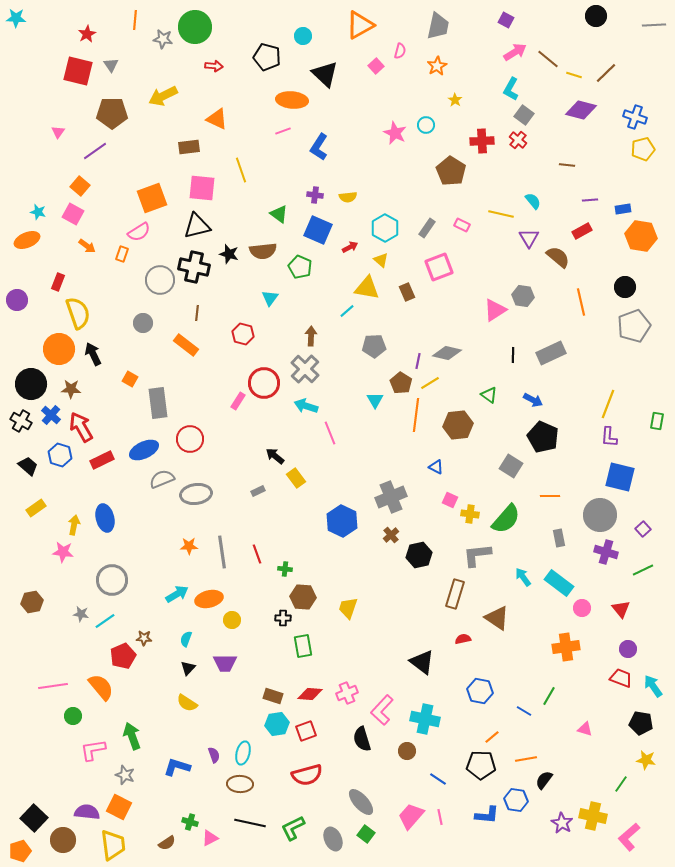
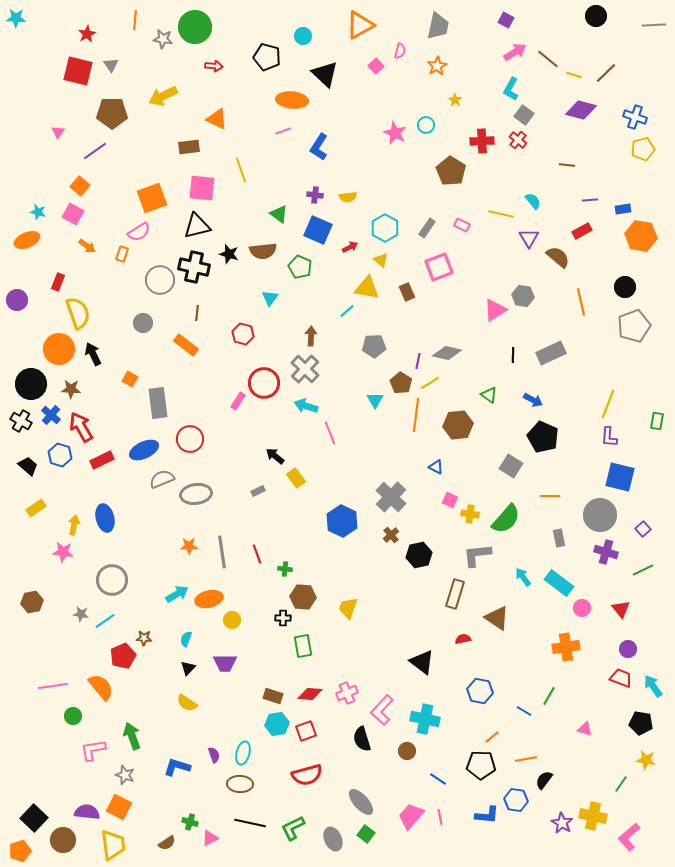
gray cross at (391, 497): rotated 24 degrees counterclockwise
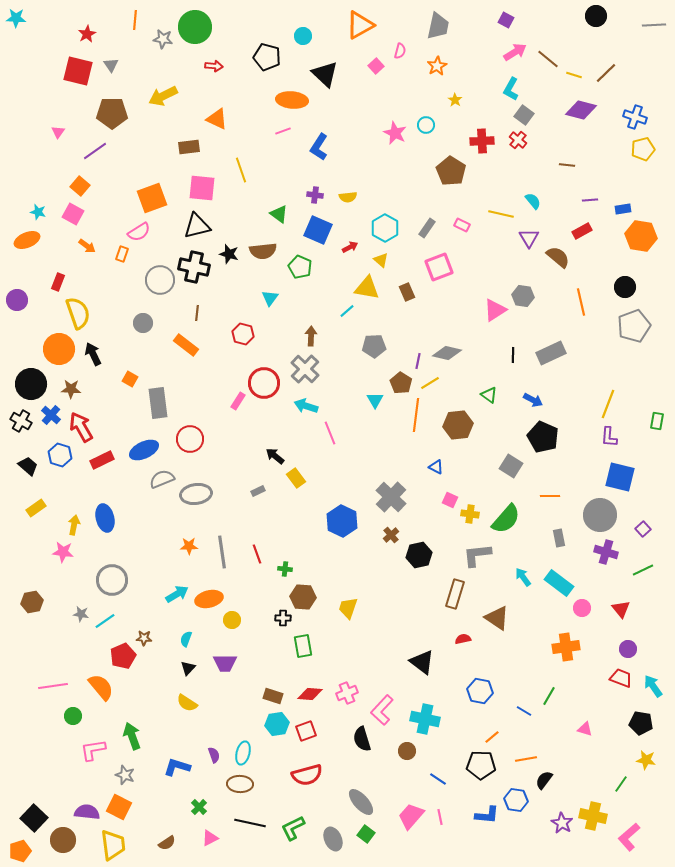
green cross at (190, 822): moved 9 px right, 15 px up; rotated 28 degrees clockwise
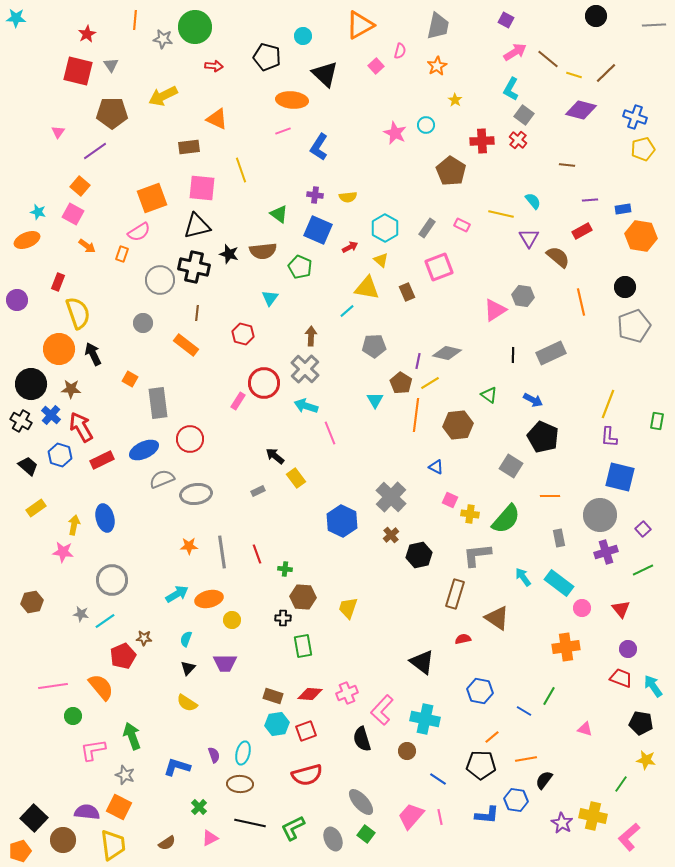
purple cross at (606, 552): rotated 35 degrees counterclockwise
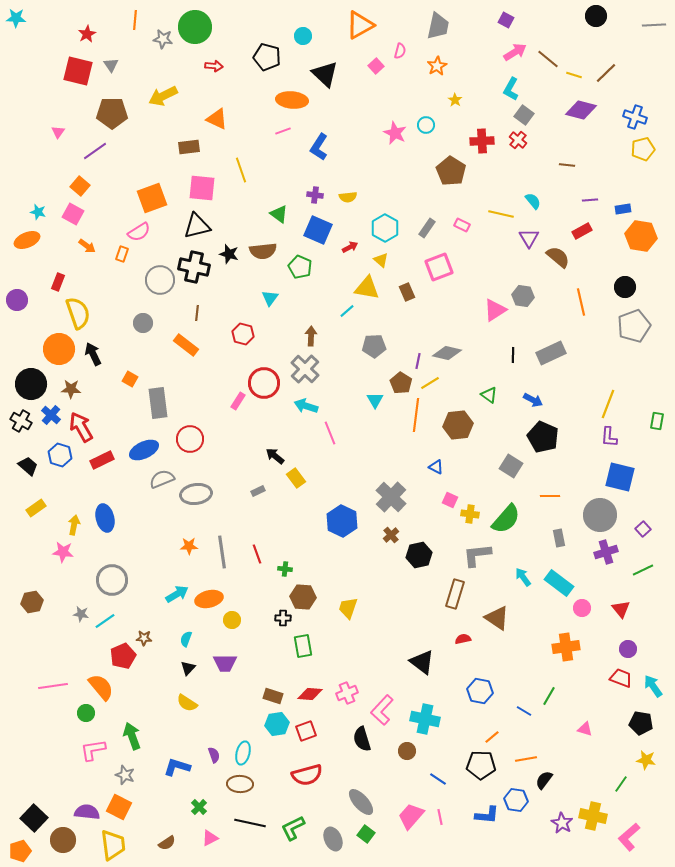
green circle at (73, 716): moved 13 px right, 3 px up
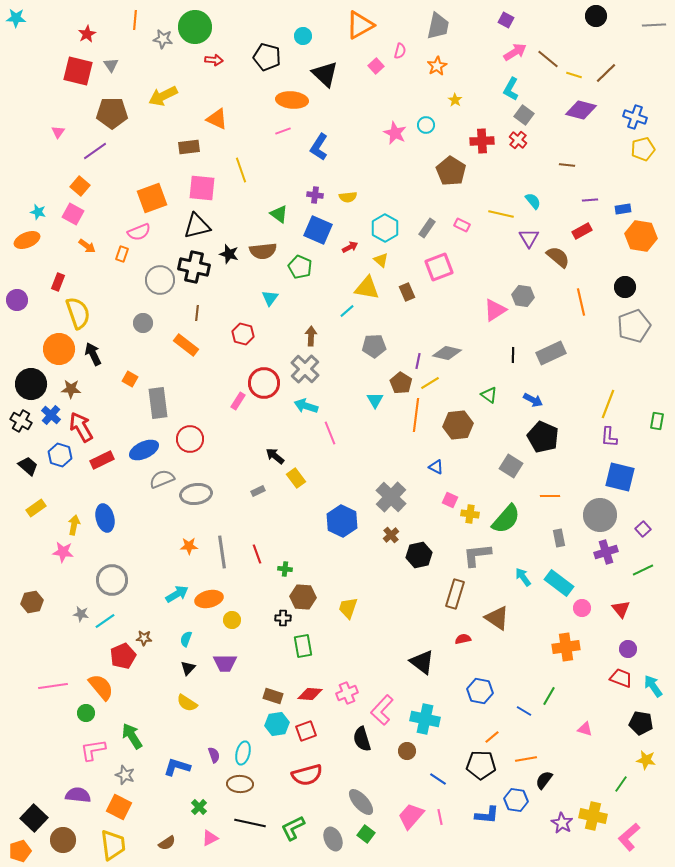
red arrow at (214, 66): moved 6 px up
pink semicircle at (139, 232): rotated 10 degrees clockwise
green arrow at (132, 736): rotated 12 degrees counterclockwise
purple semicircle at (87, 812): moved 9 px left, 17 px up
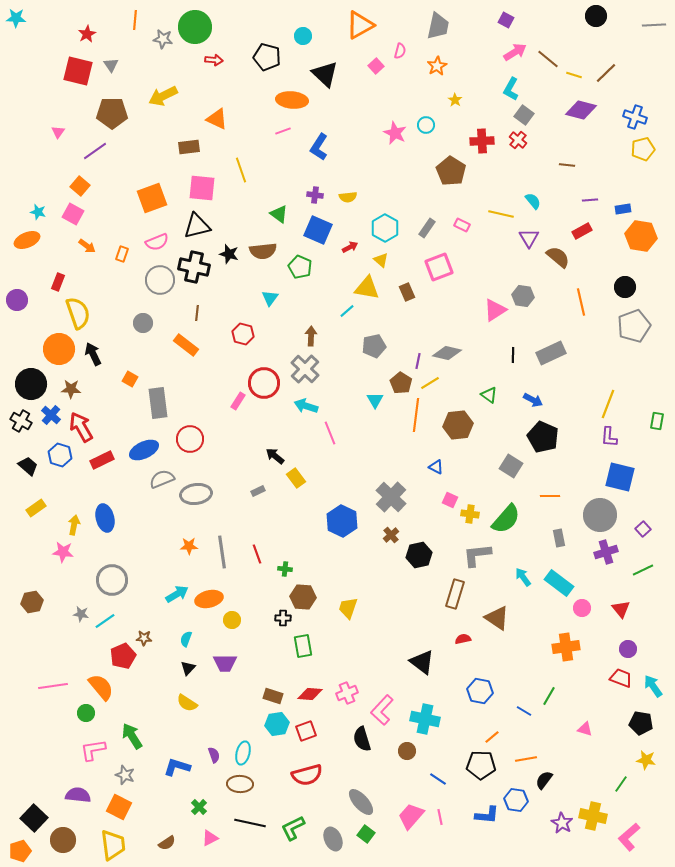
pink semicircle at (139, 232): moved 18 px right, 10 px down
gray pentagon at (374, 346): rotated 10 degrees counterclockwise
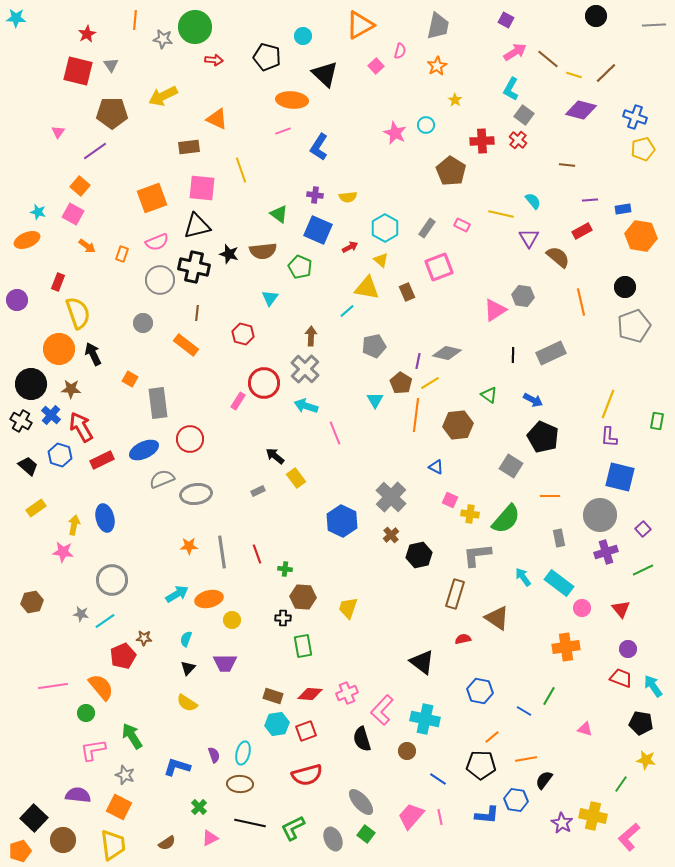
pink line at (330, 433): moved 5 px right
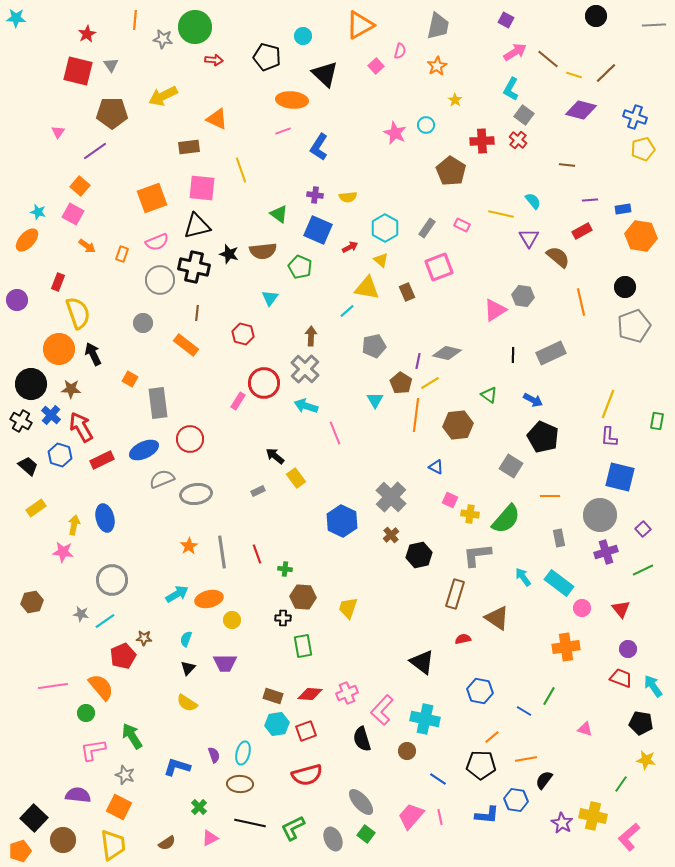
orange ellipse at (27, 240): rotated 25 degrees counterclockwise
orange star at (189, 546): rotated 30 degrees counterclockwise
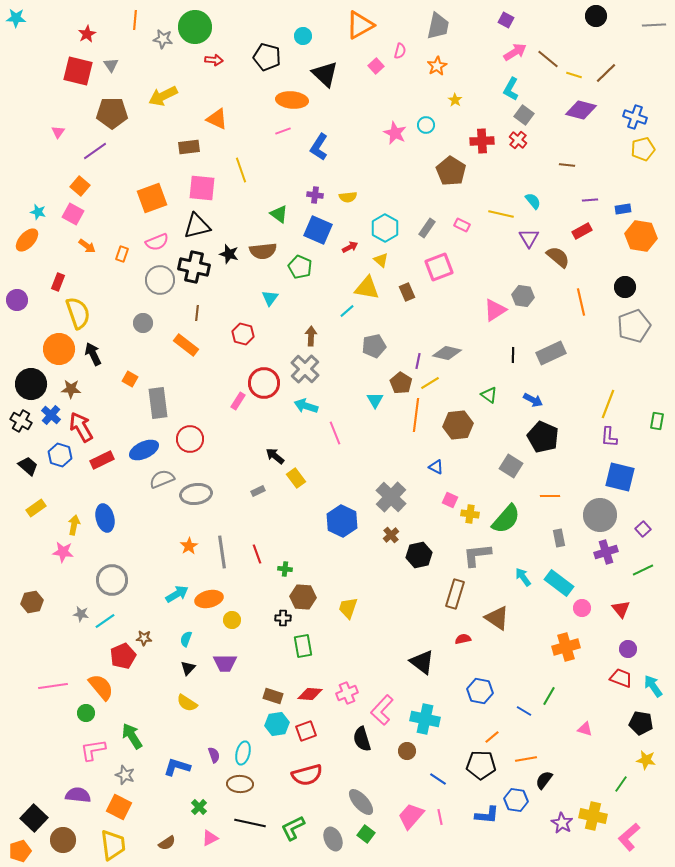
orange cross at (566, 647): rotated 8 degrees counterclockwise
